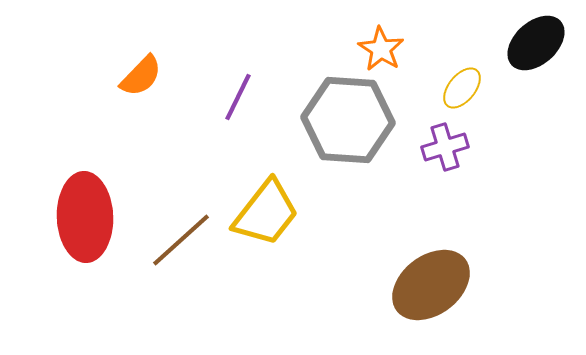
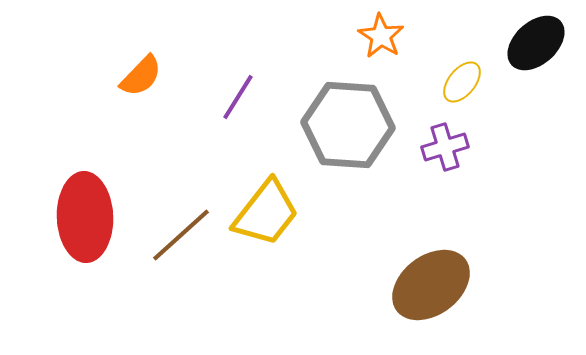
orange star: moved 13 px up
yellow ellipse: moved 6 px up
purple line: rotated 6 degrees clockwise
gray hexagon: moved 5 px down
brown line: moved 5 px up
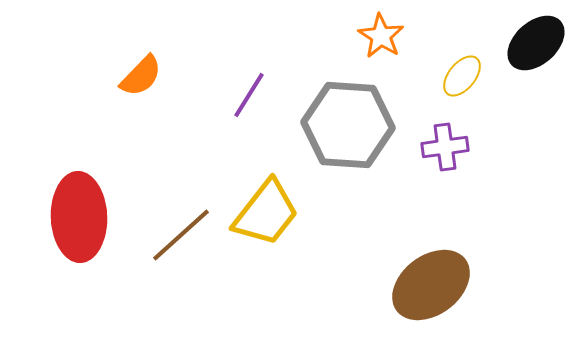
yellow ellipse: moved 6 px up
purple line: moved 11 px right, 2 px up
purple cross: rotated 9 degrees clockwise
red ellipse: moved 6 px left
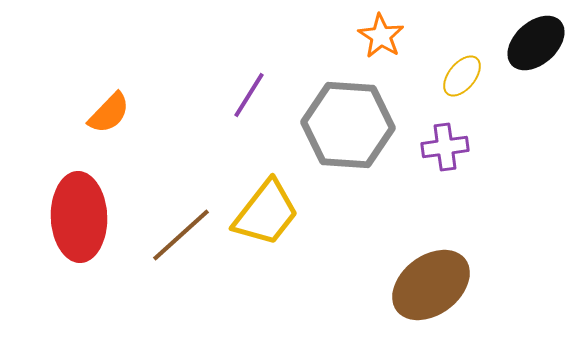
orange semicircle: moved 32 px left, 37 px down
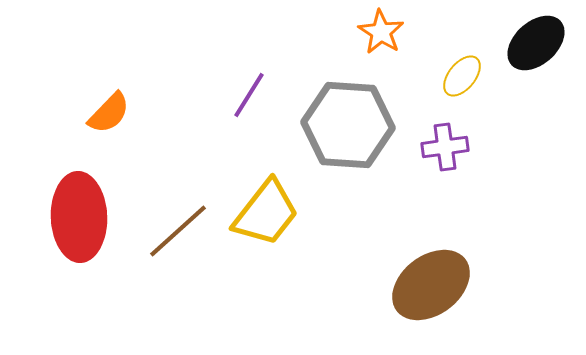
orange star: moved 4 px up
brown line: moved 3 px left, 4 px up
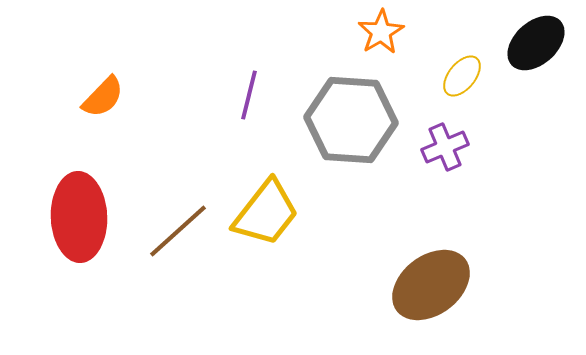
orange star: rotated 9 degrees clockwise
purple line: rotated 18 degrees counterclockwise
orange semicircle: moved 6 px left, 16 px up
gray hexagon: moved 3 px right, 5 px up
purple cross: rotated 15 degrees counterclockwise
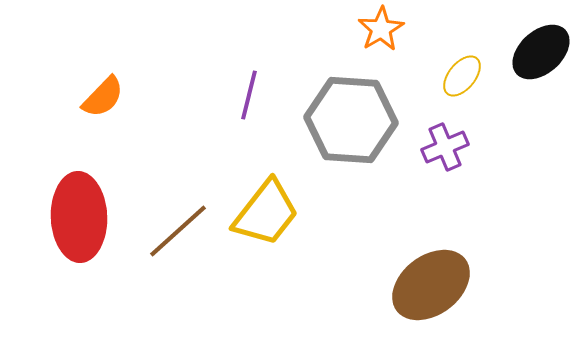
orange star: moved 3 px up
black ellipse: moved 5 px right, 9 px down
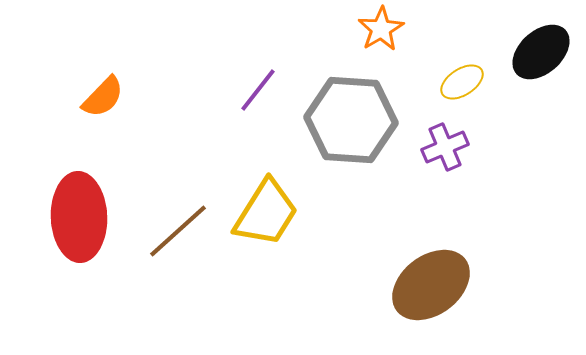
yellow ellipse: moved 6 px down; rotated 18 degrees clockwise
purple line: moved 9 px right, 5 px up; rotated 24 degrees clockwise
yellow trapezoid: rotated 6 degrees counterclockwise
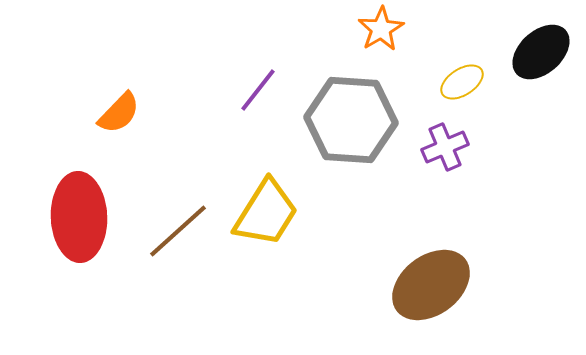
orange semicircle: moved 16 px right, 16 px down
